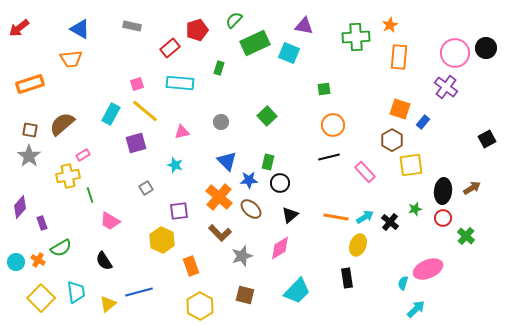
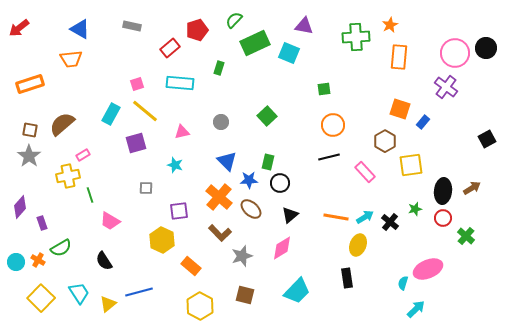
brown hexagon at (392, 140): moved 7 px left, 1 px down
gray square at (146, 188): rotated 32 degrees clockwise
pink diamond at (280, 248): moved 2 px right
orange rectangle at (191, 266): rotated 30 degrees counterclockwise
cyan trapezoid at (76, 292): moved 3 px right, 1 px down; rotated 25 degrees counterclockwise
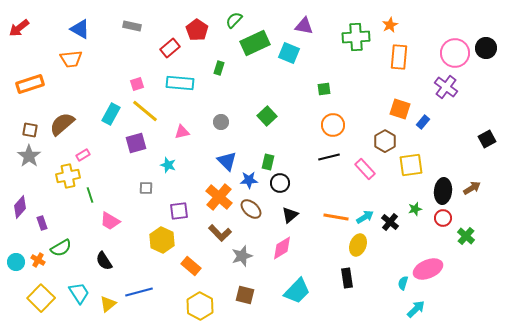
red pentagon at (197, 30): rotated 20 degrees counterclockwise
cyan star at (175, 165): moved 7 px left
pink rectangle at (365, 172): moved 3 px up
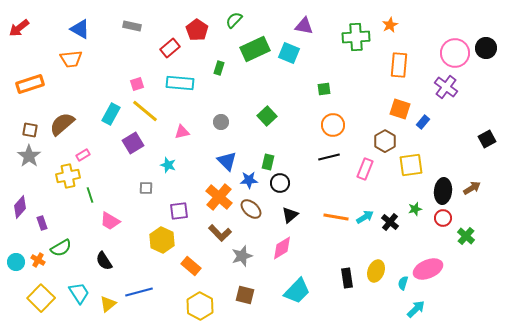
green rectangle at (255, 43): moved 6 px down
orange rectangle at (399, 57): moved 8 px down
purple square at (136, 143): moved 3 px left; rotated 15 degrees counterclockwise
pink rectangle at (365, 169): rotated 65 degrees clockwise
yellow ellipse at (358, 245): moved 18 px right, 26 px down
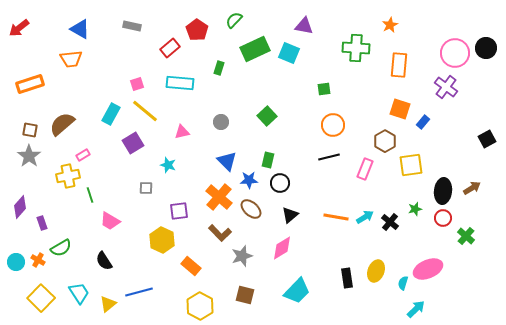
green cross at (356, 37): moved 11 px down; rotated 8 degrees clockwise
green rectangle at (268, 162): moved 2 px up
